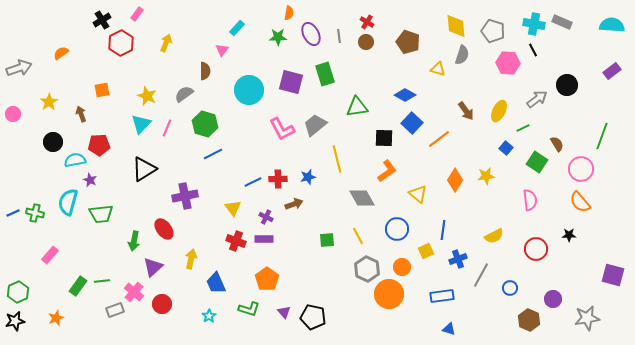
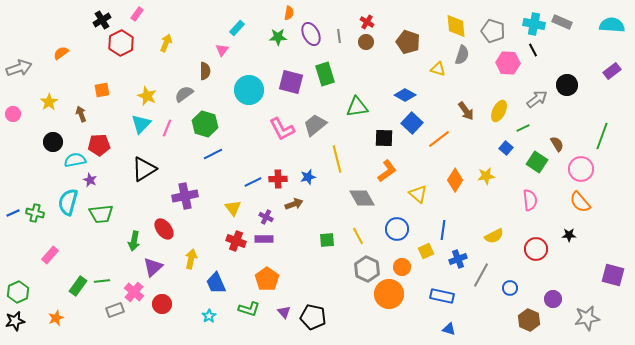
blue rectangle at (442, 296): rotated 20 degrees clockwise
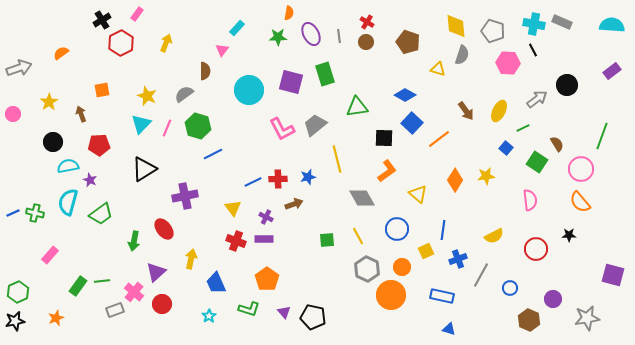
green hexagon at (205, 124): moved 7 px left, 2 px down
cyan semicircle at (75, 160): moved 7 px left, 6 px down
green trapezoid at (101, 214): rotated 30 degrees counterclockwise
purple triangle at (153, 267): moved 3 px right, 5 px down
orange circle at (389, 294): moved 2 px right, 1 px down
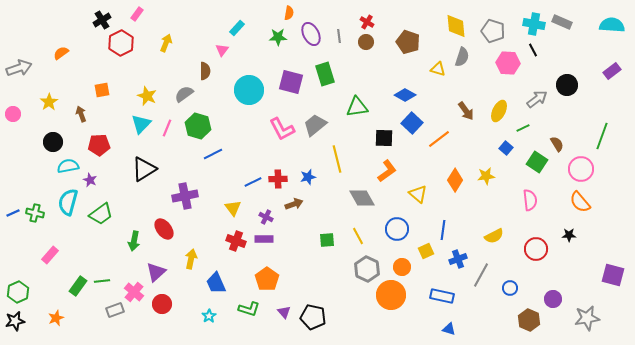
gray semicircle at (462, 55): moved 2 px down
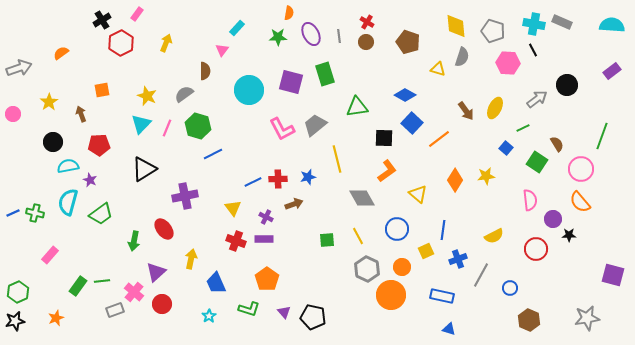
yellow ellipse at (499, 111): moved 4 px left, 3 px up
purple circle at (553, 299): moved 80 px up
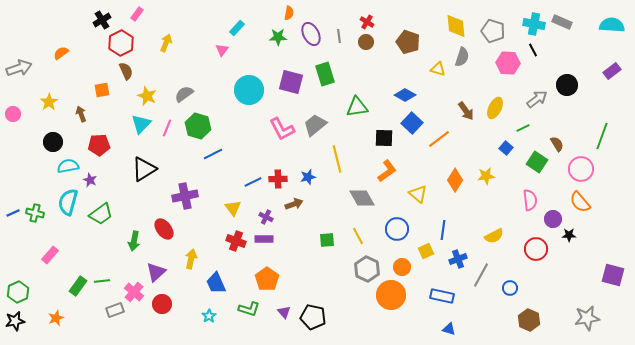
brown semicircle at (205, 71): moved 79 px left; rotated 24 degrees counterclockwise
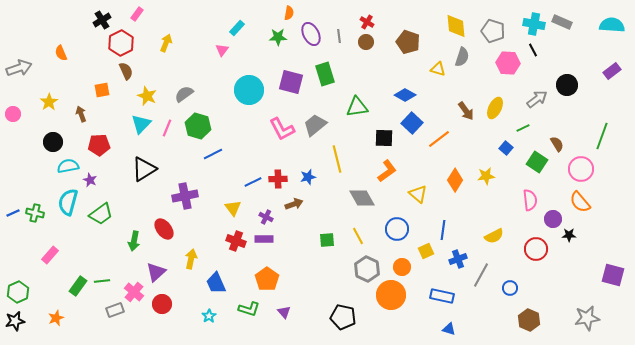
orange semicircle at (61, 53): rotated 77 degrees counterclockwise
black pentagon at (313, 317): moved 30 px right
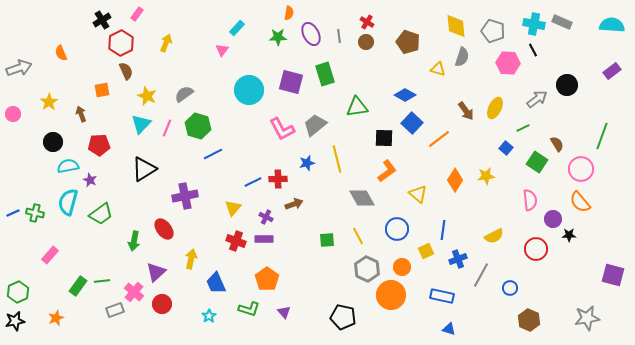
blue star at (308, 177): moved 1 px left, 14 px up
yellow triangle at (233, 208): rotated 18 degrees clockwise
